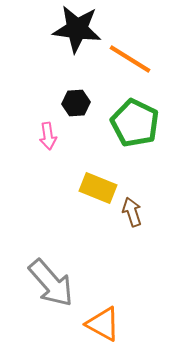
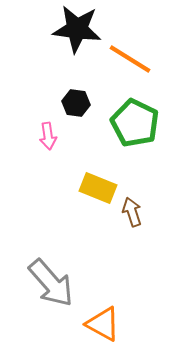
black hexagon: rotated 12 degrees clockwise
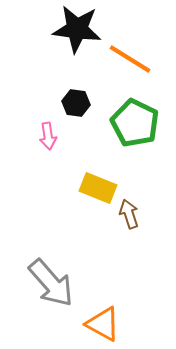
brown arrow: moved 3 px left, 2 px down
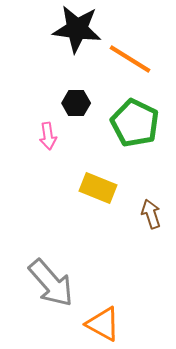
black hexagon: rotated 8 degrees counterclockwise
brown arrow: moved 22 px right
